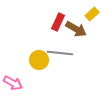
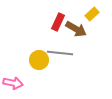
pink arrow: rotated 18 degrees counterclockwise
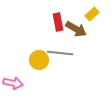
red rectangle: rotated 36 degrees counterclockwise
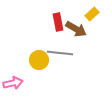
pink arrow: rotated 24 degrees counterclockwise
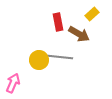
brown arrow: moved 3 px right, 5 px down
gray line: moved 4 px down
pink arrow: rotated 54 degrees counterclockwise
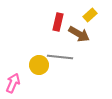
yellow rectangle: moved 2 px left, 1 px down
red rectangle: rotated 24 degrees clockwise
yellow circle: moved 5 px down
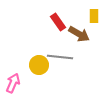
yellow rectangle: moved 4 px right, 1 px down; rotated 48 degrees counterclockwise
red rectangle: rotated 48 degrees counterclockwise
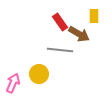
red rectangle: moved 2 px right
gray line: moved 7 px up
yellow circle: moved 9 px down
